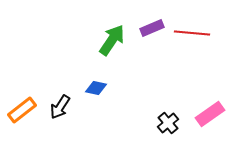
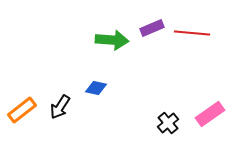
green arrow: rotated 60 degrees clockwise
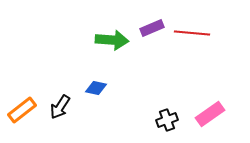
black cross: moved 1 px left, 3 px up; rotated 20 degrees clockwise
